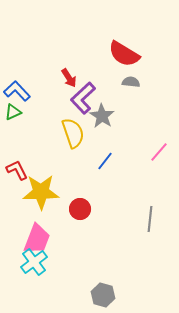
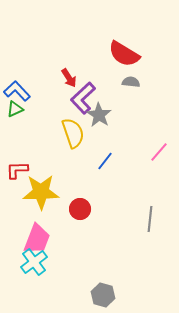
green triangle: moved 2 px right, 3 px up
gray star: moved 3 px left, 1 px up
red L-shape: rotated 65 degrees counterclockwise
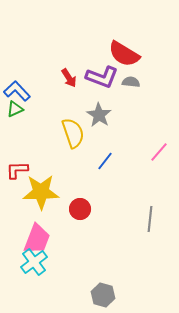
purple L-shape: moved 19 px right, 21 px up; rotated 116 degrees counterclockwise
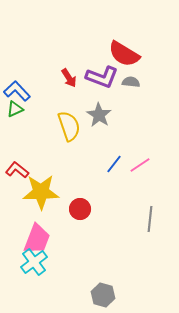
yellow semicircle: moved 4 px left, 7 px up
pink line: moved 19 px left, 13 px down; rotated 15 degrees clockwise
blue line: moved 9 px right, 3 px down
red L-shape: rotated 40 degrees clockwise
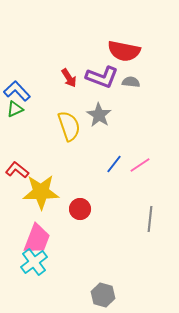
red semicircle: moved 3 px up; rotated 20 degrees counterclockwise
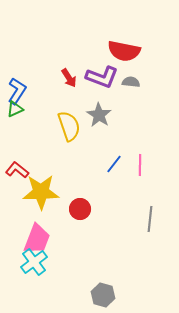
blue L-shape: rotated 76 degrees clockwise
pink line: rotated 55 degrees counterclockwise
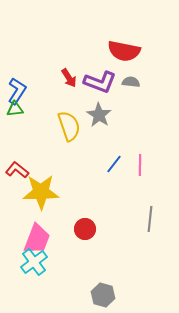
purple L-shape: moved 2 px left, 5 px down
green triangle: rotated 18 degrees clockwise
red circle: moved 5 px right, 20 px down
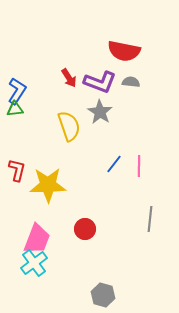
gray star: moved 1 px right, 3 px up
pink line: moved 1 px left, 1 px down
red L-shape: rotated 65 degrees clockwise
yellow star: moved 7 px right, 7 px up
cyan cross: moved 1 px down
